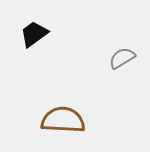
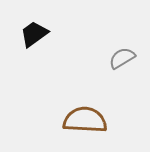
brown semicircle: moved 22 px right
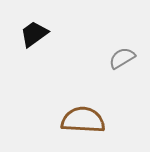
brown semicircle: moved 2 px left
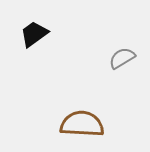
brown semicircle: moved 1 px left, 4 px down
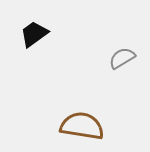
brown semicircle: moved 2 px down; rotated 6 degrees clockwise
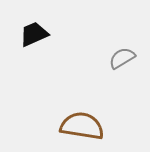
black trapezoid: rotated 12 degrees clockwise
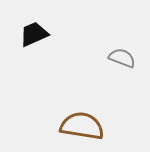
gray semicircle: rotated 52 degrees clockwise
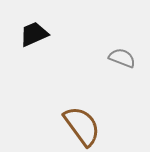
brown semicircle: rotated 45 degrees clockwise
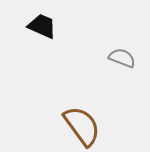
black trapezoid: moved 8 px right, 8 px up; rotated 48 degrees clockwise
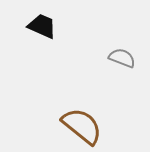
brown semicircle: rotated 15 degrees counterclockwise
